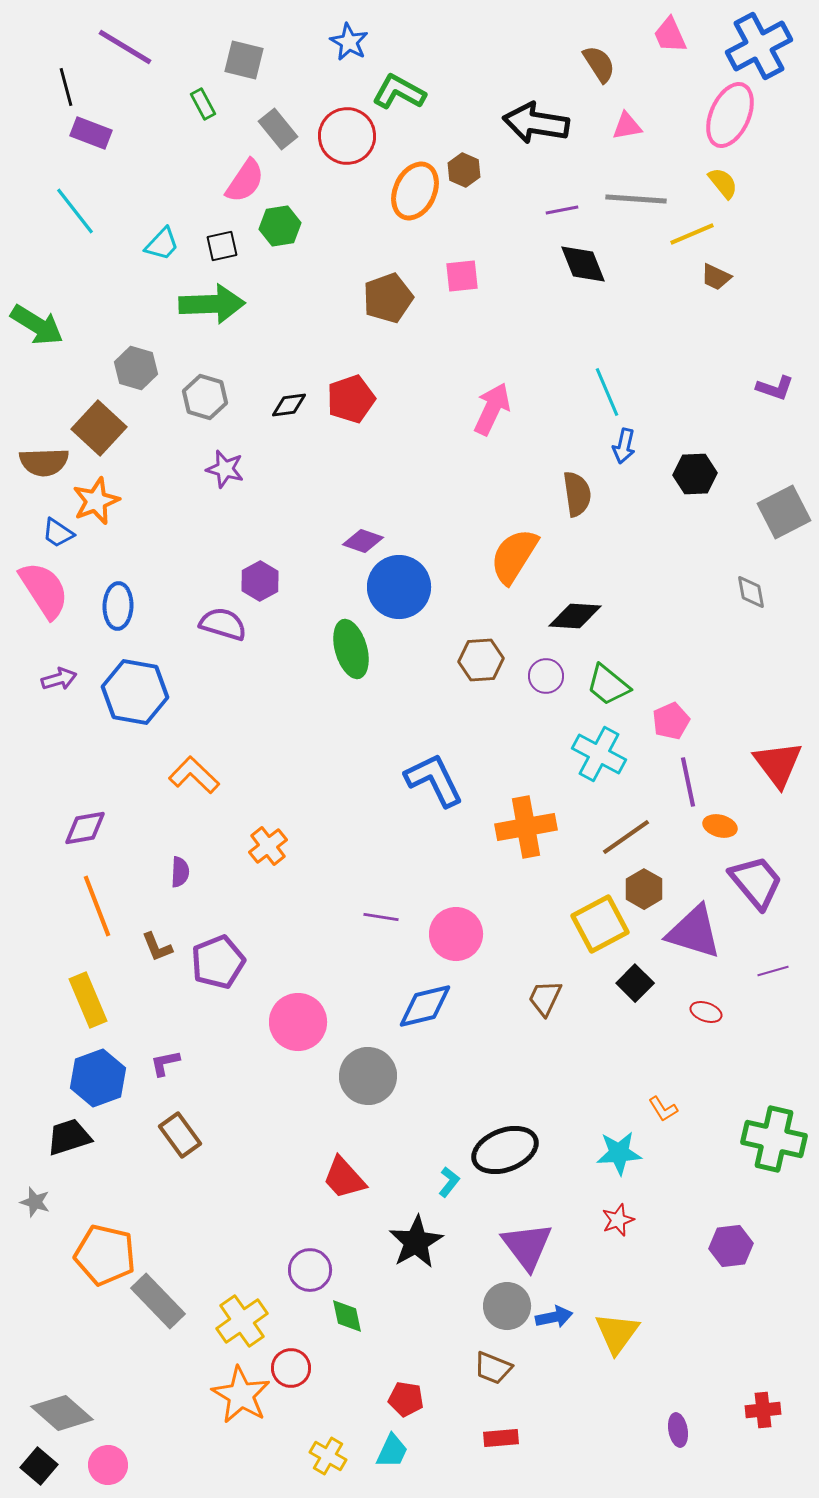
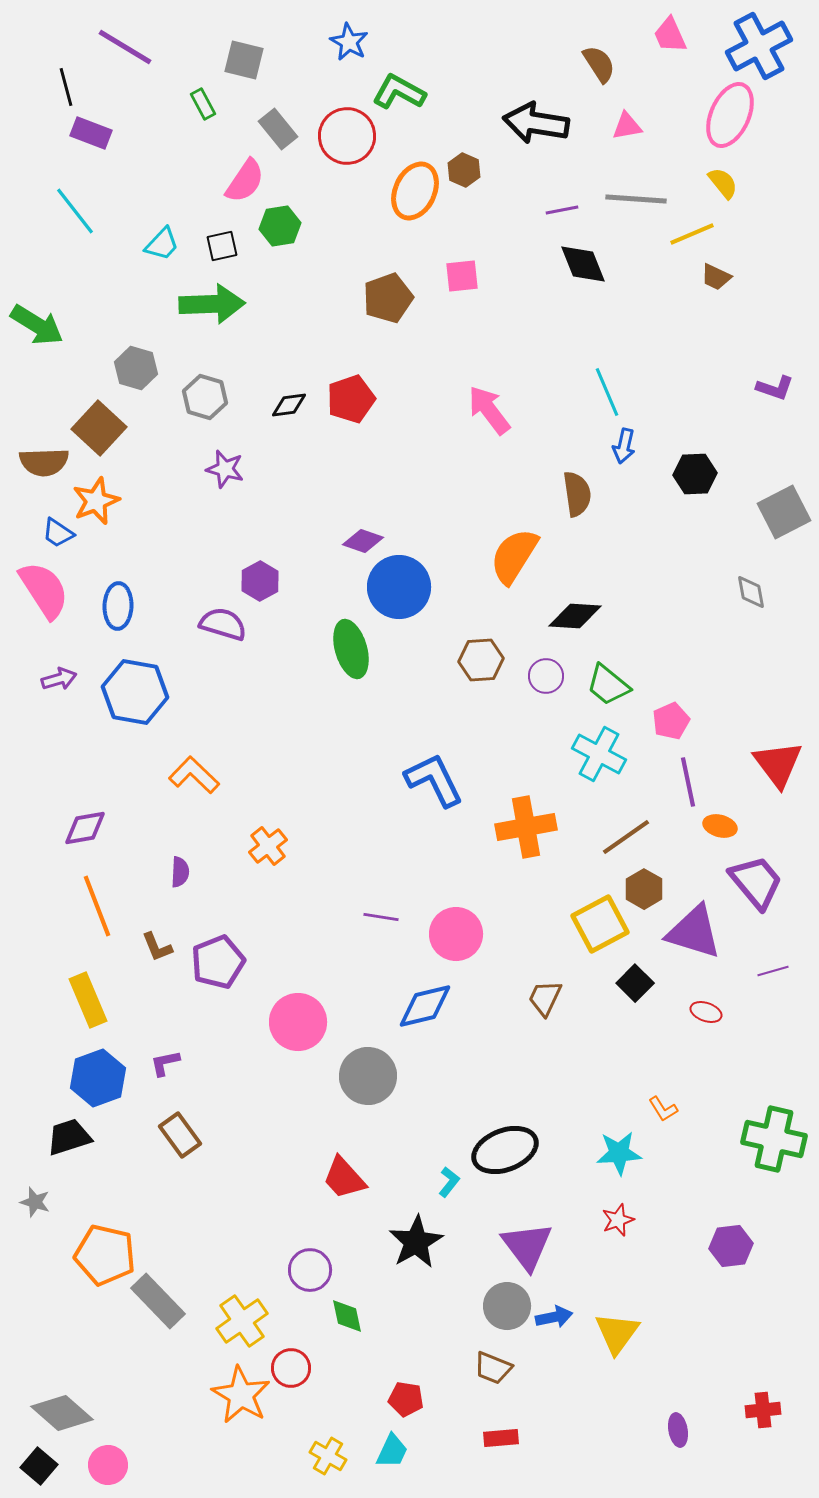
pink arrow at (492, 409): moved 3 px left, 1 px down; rotated 62 degrees counterclockwise
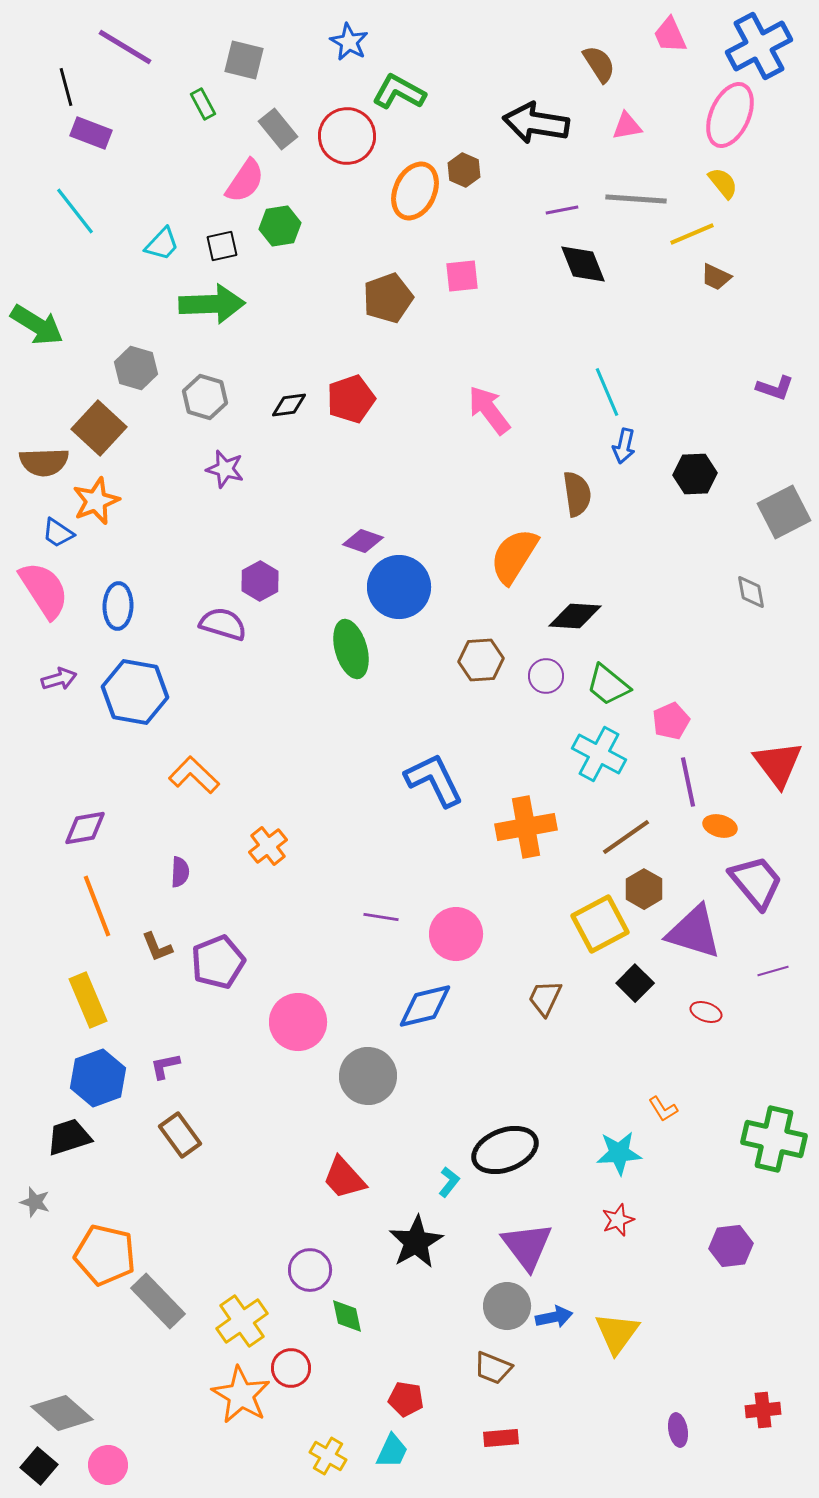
purple L-shape at (165, 1063): moved 3 px down
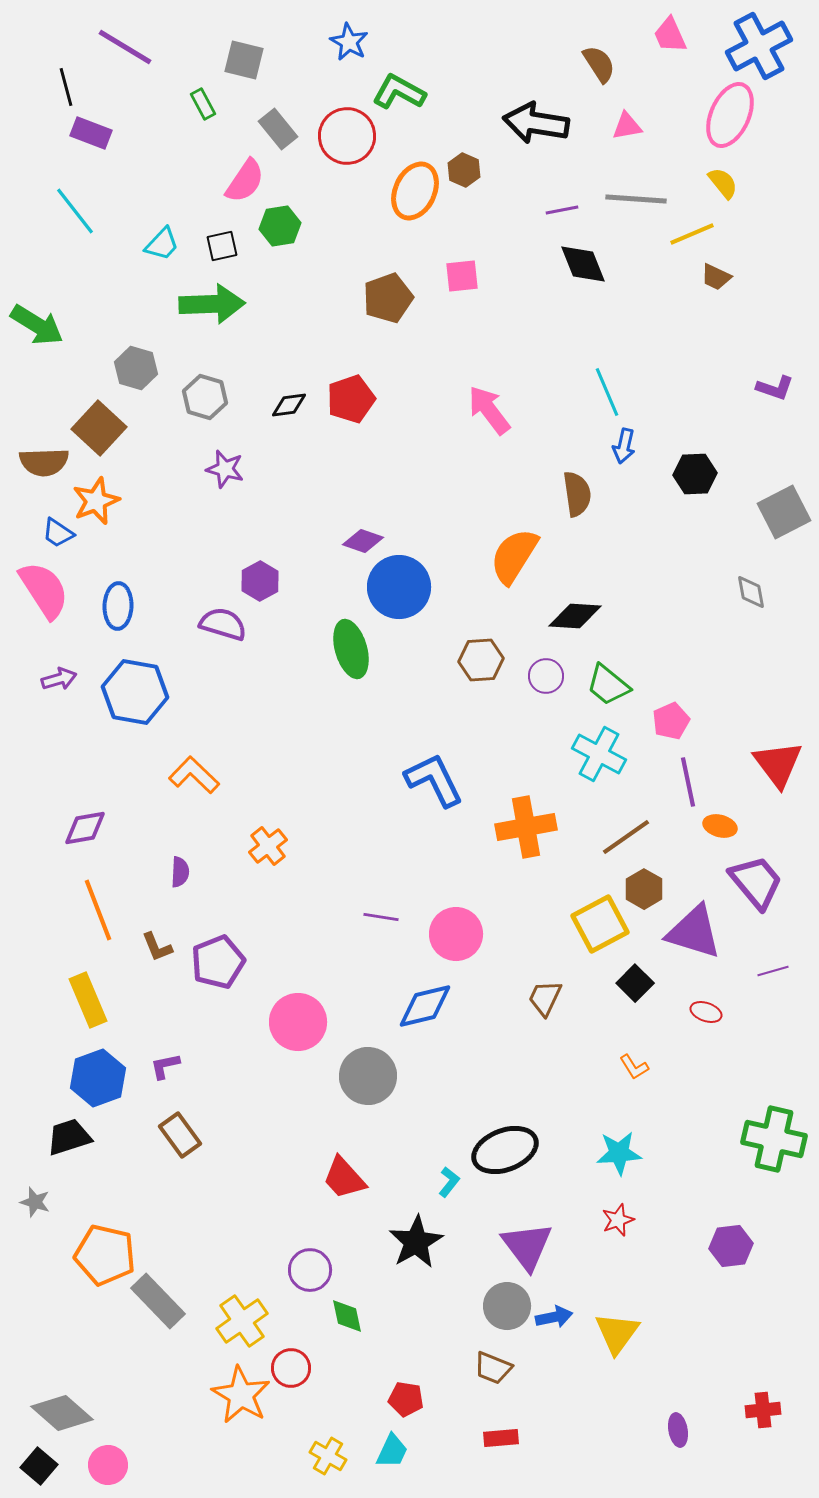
orange line at (97, 906): moved 1 px right, 4 px down
orange L-shape at (663, 1109): moved 29 px left, 42 px up
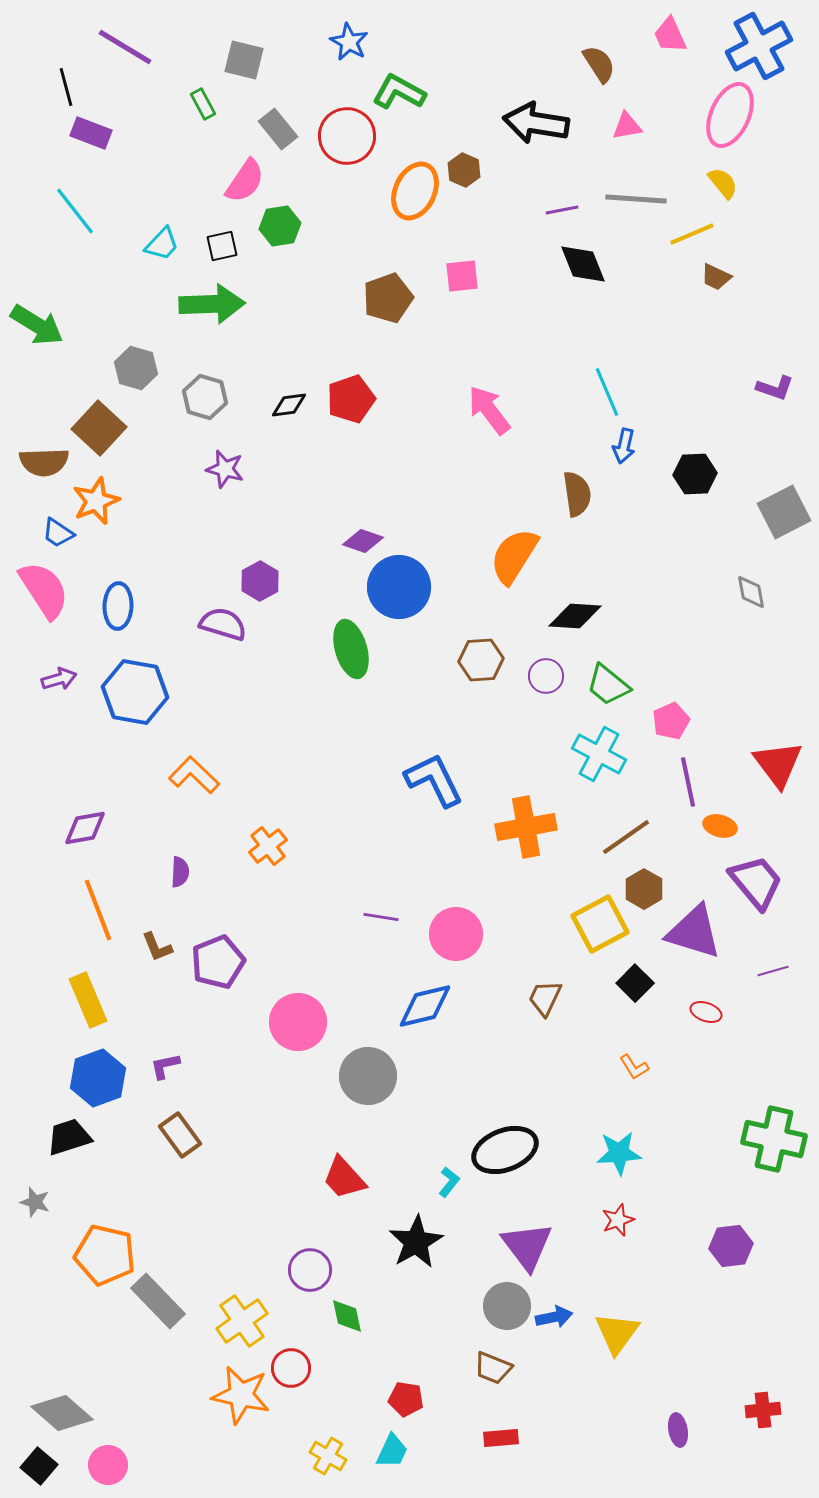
orange star at (241, 1395): rotated 18 degrees counterclockwise
